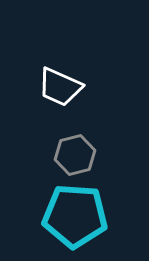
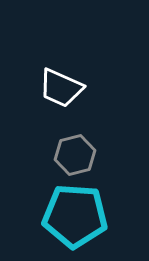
white trapezoid: moved 1 px right, 1 px down
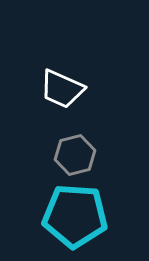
white trapezoid: moved 1 px right, 1 px down
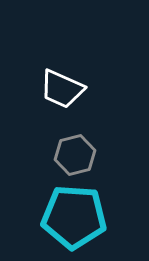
cyan pentagon: moved 1 px left, 1 px down
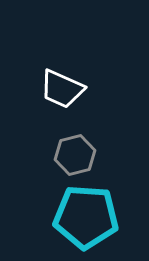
cyan pentagon: moved 12 px right
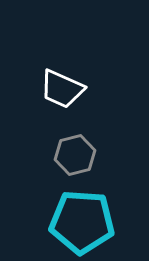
cyan pentagon: moved 4 px left, 5 px down
